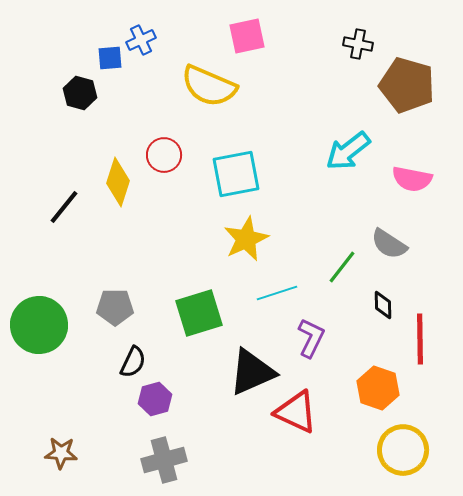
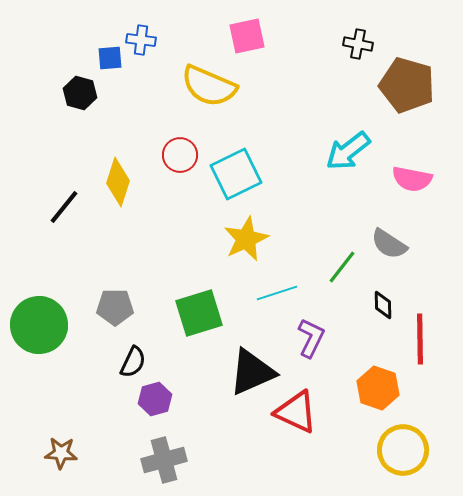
blue cross: rotated 32 degrees clockwise
red circle: moved 16 px right
cyan square: rotated 15 degrees counterclockwise
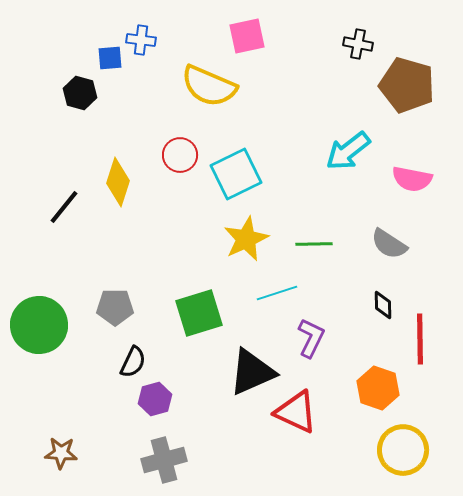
green line: moved 28 px left, 23 px up; rotated 51 degrees clockwise
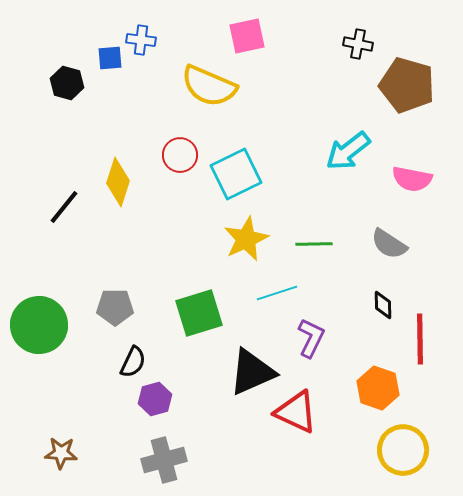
black hexagon: moved 13 px left, 10 px up
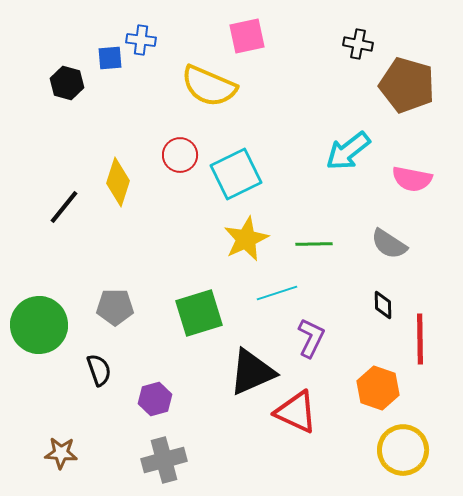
black semicircle: moved 34 px left, 8 px down; rotated 44 degrees counterclockwise
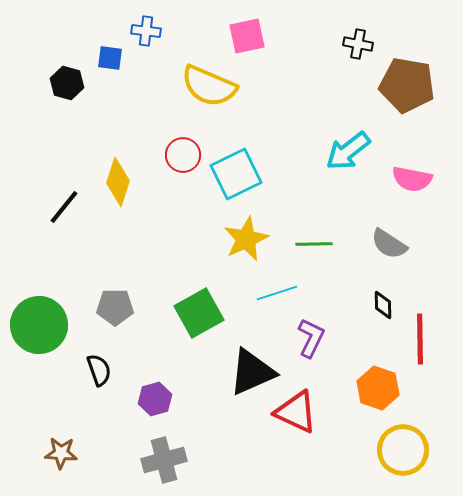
blue cross: moved 5 px right, 9 px up
blue square: rotated 12 degrees clockwise
brown pentagon: rotated 6 degrees counterclockwise
red circle: moved 3 px right
green square: rotated 12 degrees counterclockwise
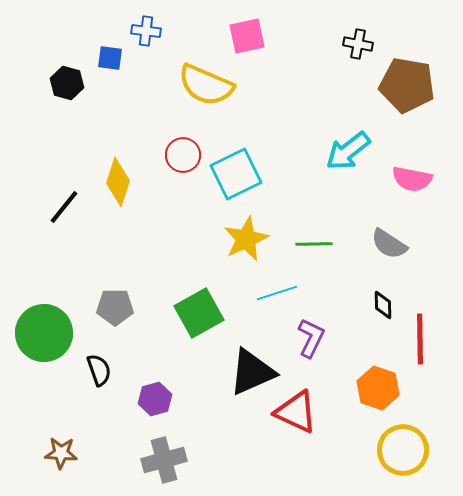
yellow semicircle: moved 3 px left, 1 px up
green circle: moved 5 px right, 8 px down
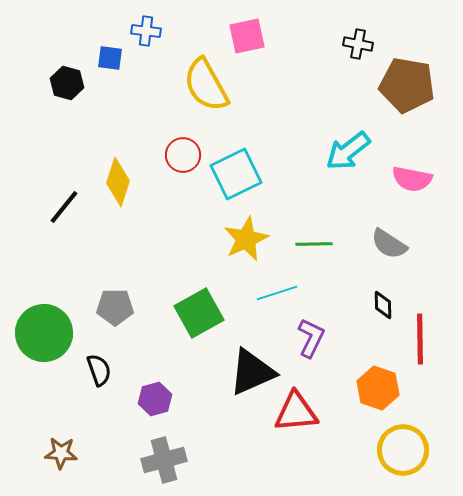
yellow semicircle: rotated 38 degrees clockwise
red triangle: rotated 30 degrees counterclockwise
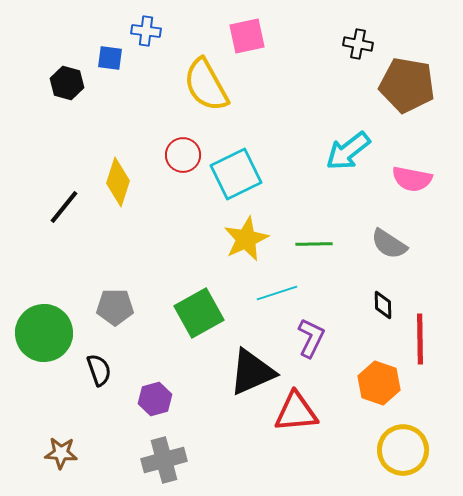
orange hexagon: moved 1 px right, 5 px up
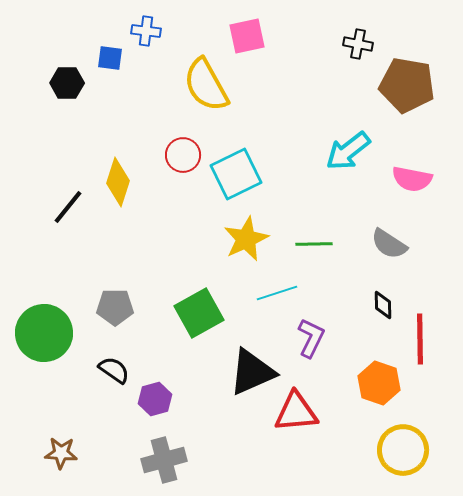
black hexagon: rotated 16 degrees counterclockwise
black line: moved 4 px right
black semicircle: moved 15 px right; rotated 36 degrees counterclockwise
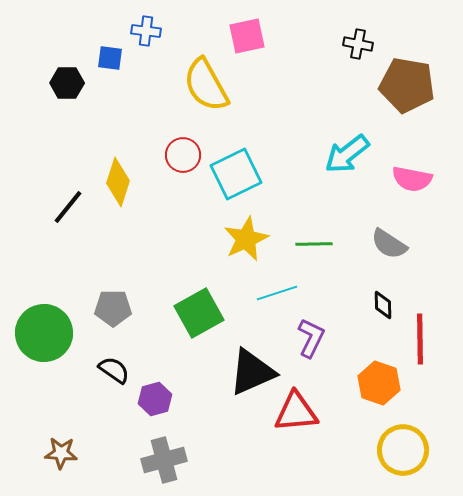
cyan arrow: moved 1 px left, 3 px down
gray pentagon: moved 2 px left, 1 px down
